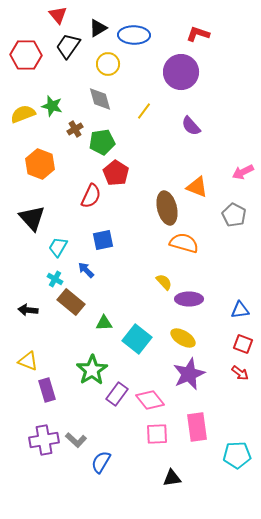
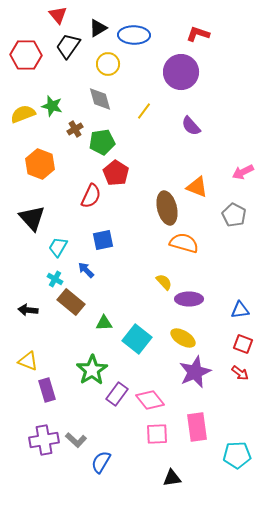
purple star at (189, 374): moved 6 px right, 2 px up
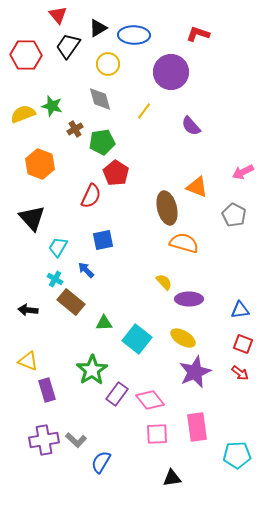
purple circle at (181, 72): moved 10 px left
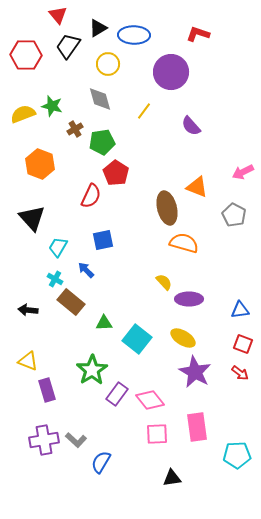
purple star at (195, 372): rotated 20 degrees counterclockwise
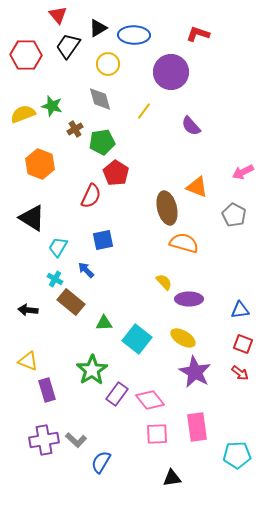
black triangle at (32, 218): rotated 16 degrees counterclockwise
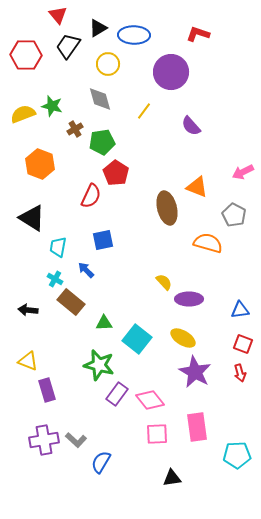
orange semicircle at (184, 243): moved 24 px right
cyan trapezoid at (58, 247): rotated 20 degrees counterclockwise
green star at (92, 370): moved 7 px right, 5 px up; rotated 24 degrees counterclockwise
red arrow at (240, 373): rotated 36 degrees clockwise
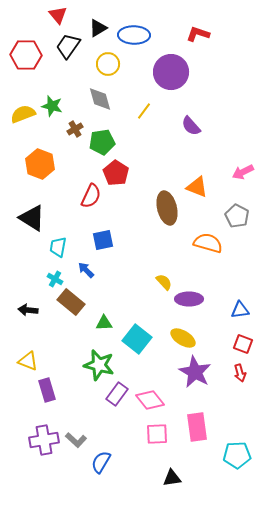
gray pentagon at (234, 215): moved 3 px right, 1 px down
